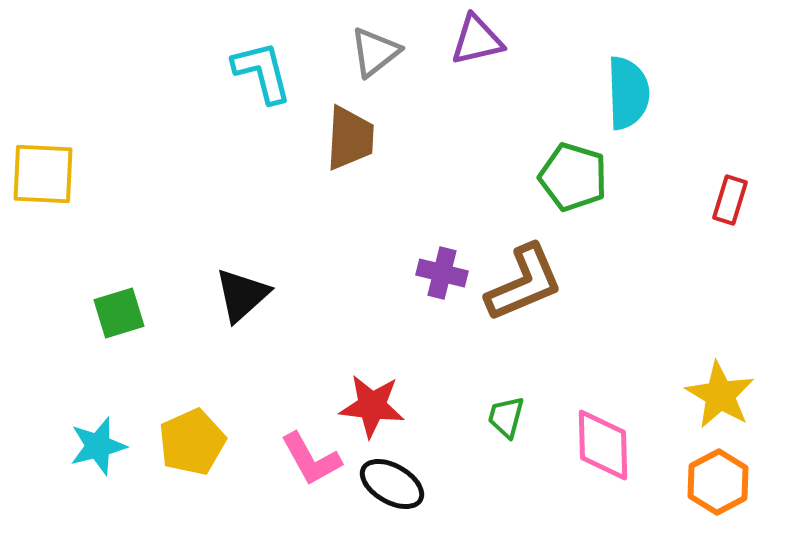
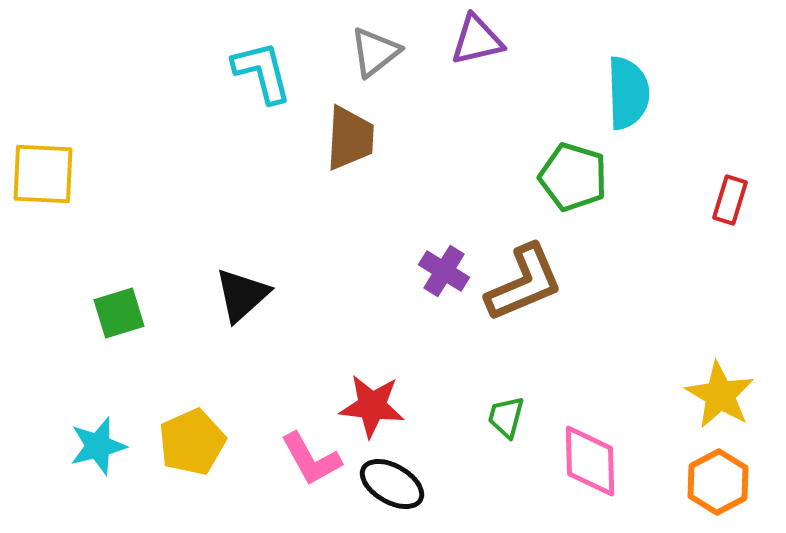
purple cross: moved 2 px right, 2 px up; rotated 18 degrees clockwise
pink diamond: moved 13 px left, 16 px down
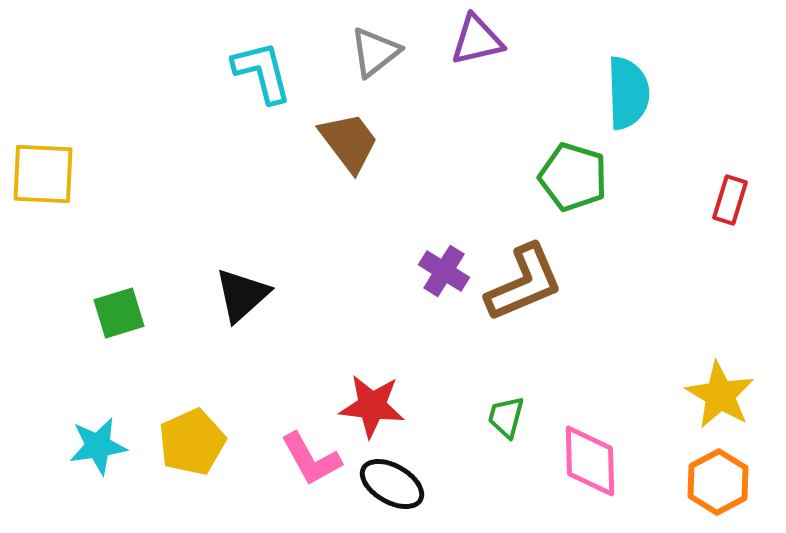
brown trapezoid: moved 1 px left, 4 px down; rotated 40 degrees counterclockwise
cyan star: rotated 6 degrees clockwise
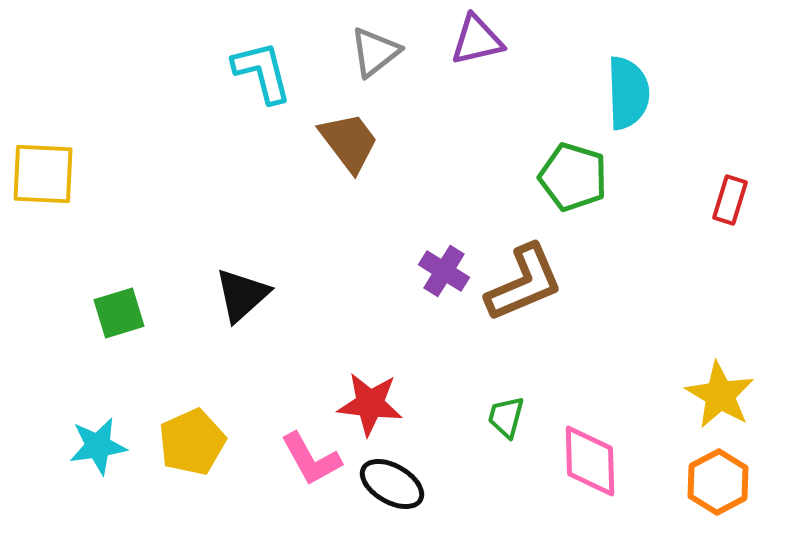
red star: moved 2 px left, 2 px up
